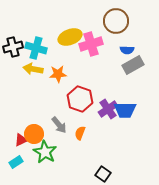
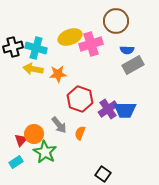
red triangle: rotated 24 degrees counterclockwise
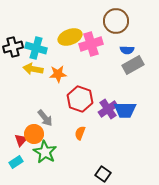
gray arrow: moved 14 px left, 7 px up
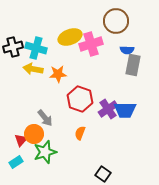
gray rectangle: rotated 50 degrees counterclockwise
green star: rotated 25 degrees clockwise
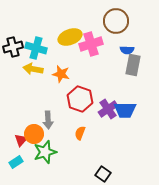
orange star: moved 3 px right; rotated 18 degrees clockwise
gray arrow: moved 3 px right, 2 px down; rotated 36 degrees clockwise
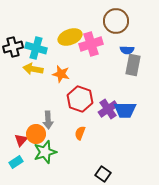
orange circle: moved 2 px right
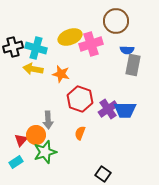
orange circle: moved 1 px down
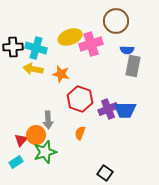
black cross: rotated 12 degrees clockwise
gray rectangle: moved 1 px down
purple cross: rotated 12 degrees clockwise
black square: moved 2 px right, 1 px up
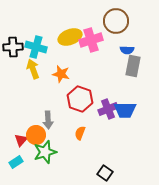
pink cross: moved 4 px up
cyan cross: moved 1 px up
yellow arrow: rotated 60 degrees clockwise
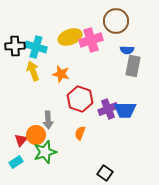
black cross: moved 2 px right, 1 px up
yellow arrow: moved 2 px down
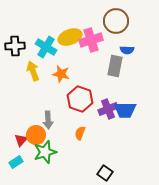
cyan cross: moved 10 px right; rotated 15 degrees clockwise
gray rectangle: moved 18 px left
